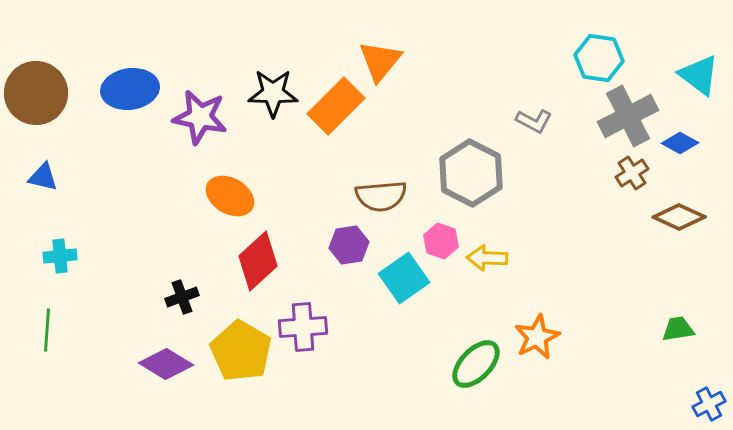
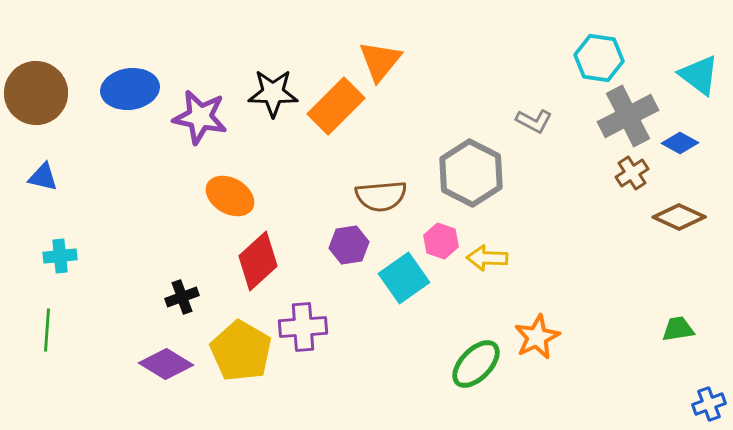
blue cross: rotated 8 degrees clockwise
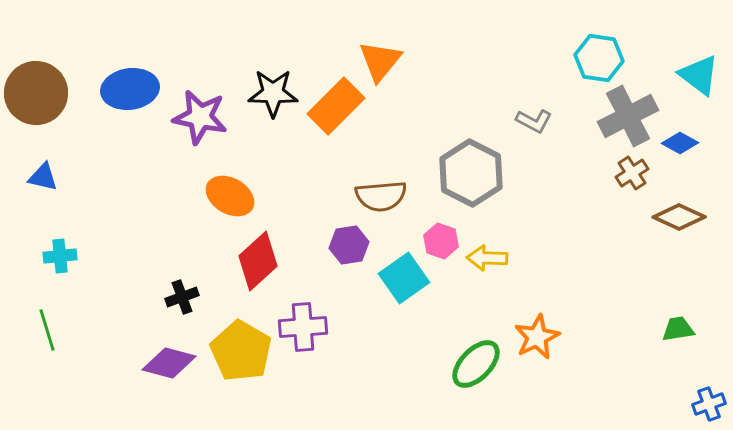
green line: rotated 21 degrees counterclockwise
purple diamond: moved 3 px right, 1 px up; rotated 16 degrees counterclockwise
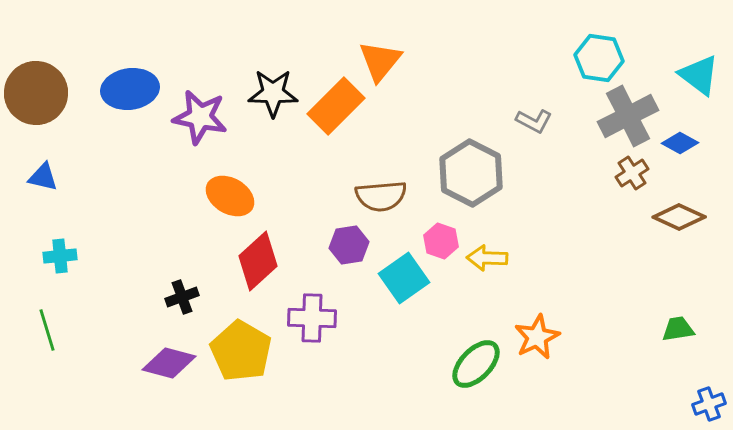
purple cross: moved 9 px right, 9 px up; rotated 6 degrees clockwise
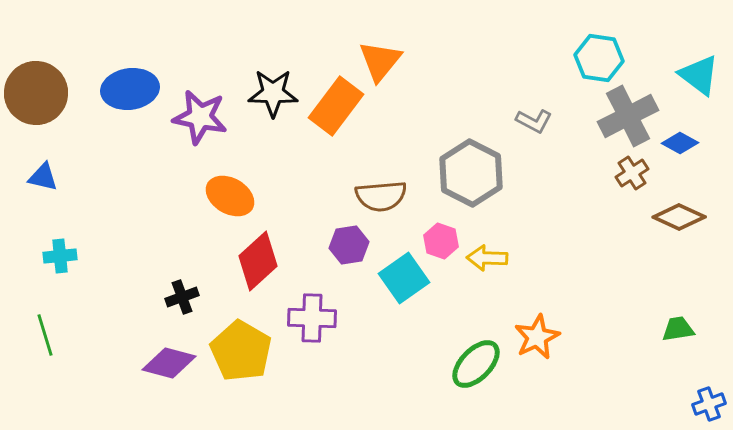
orange rectangle: rotated 8 degrees counterclockwise
green line: moved 2 px left, 5 px down
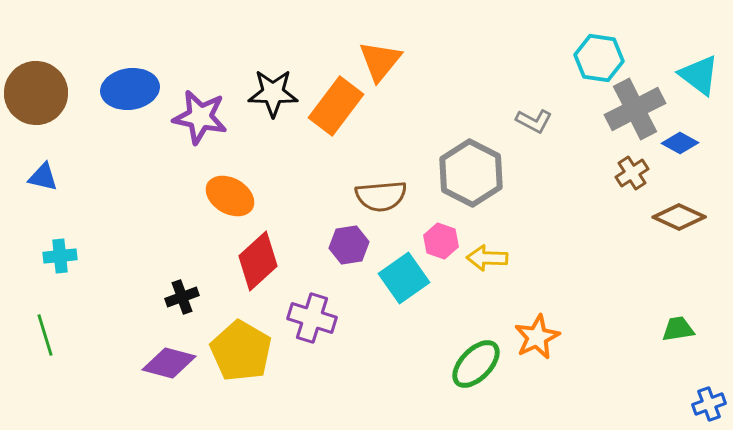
gray cross: moved 7 px right, 7 px up
purple cross: rotated 15 degrees clockwise
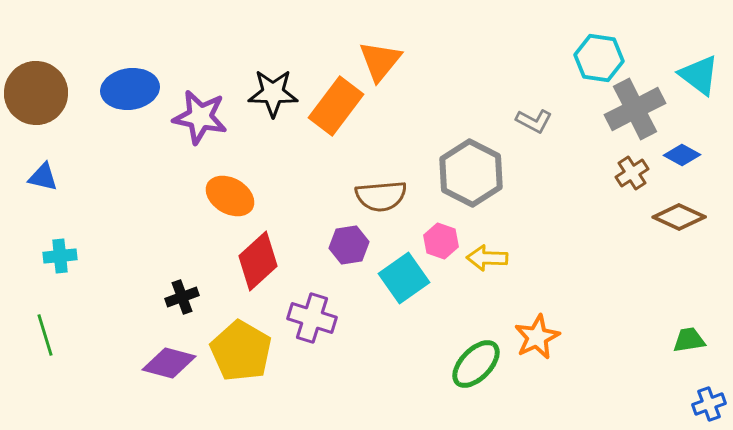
blue diamond: moved 2 px right, 12 px down
green trapezoid: moved 11 px right, 11 px down
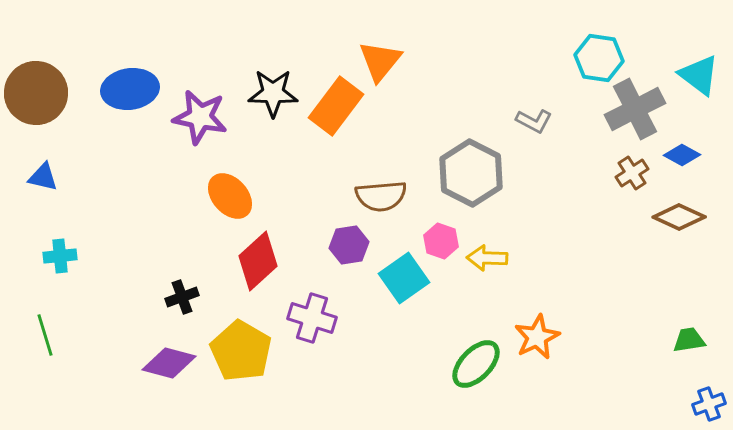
orange ellipse: rotated 18 degrees clockwise
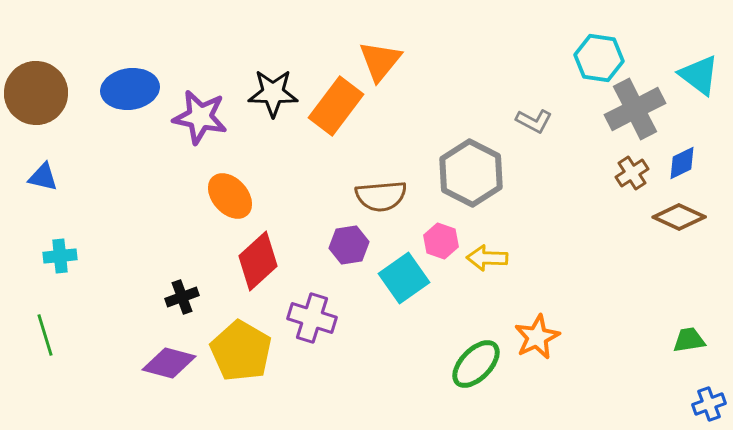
blue diamond: moved 8 px down; rotated 54 degrees counterclockwise
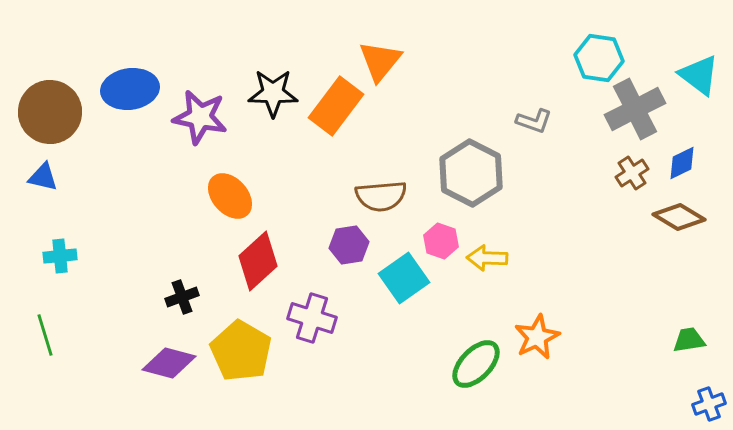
brown circle: moved 14 px right, 19 px down
gray L-shape: rotated 9 degrees counterclockwise
brown diamond: rotated 6 degrees clockwise
